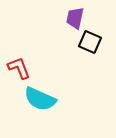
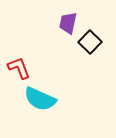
purple trapezoid: moved 7 px left, 5 px down
black square: rotated 20 degrees clockwise
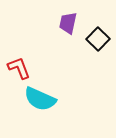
black square: moved 8 px right, 3 px up
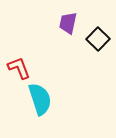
cyan semicircle: rotated 132 degrees counterclockwise
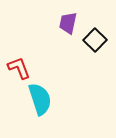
black square: moved 3 px left, 1 px down
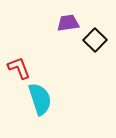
purple trapezoid: rotated 70 degrees clockwise
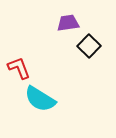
black square: moved 6 px left, 6 px down
cyan semicircle: rotated 140 degrees clockwise
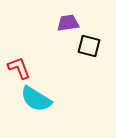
black square: rotated 30 degrees counterclockwise
cyan semicircle: moved 4 px left
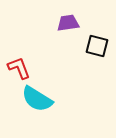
black square: moved 8 px right
cyan semicircle: moved 1 px right
